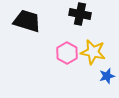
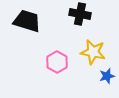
pink hexagon: moved 10 px left, 9 px down
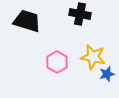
yellow star: moved 5 px down
blue star: moved 2 px up
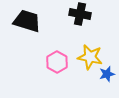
yellow star: moved 3 px left
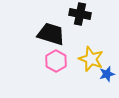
black trapezoid: moved 24 px right, 13 px down
yellow star: moved 1 px right, 2 px down; rotated 10 degrees clockwise
pink hexagon: moved 1 px left, 1 px up
